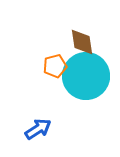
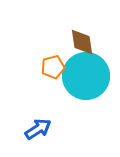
orange pentagon: moved 2 px left, 1 px down
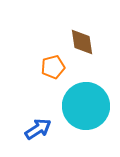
cyan circle: moved 30 px down
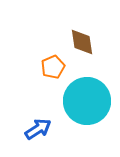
orange pentagon: rotated 10 degrees counterclockwise
cyan circle: moved 1 px right, 5 px up
